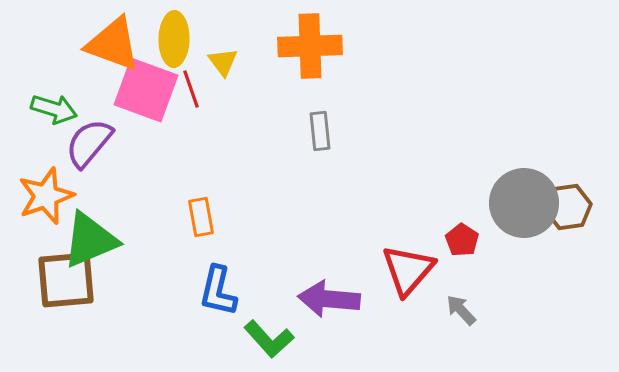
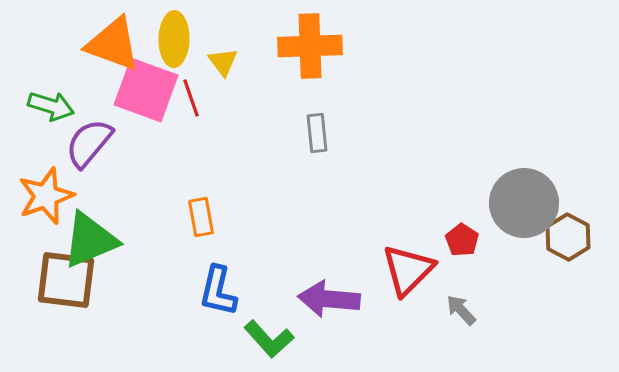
red line: moved 9 px down
green arrow: moved 3 px left, 3 px up
gray rectangle: moved 3 px left, 2 px down
brown hexagon: moved 30 px down; rotated 24 degrees counterclockwise
red triangle: rotated 4 degrees clockwise
brown square: rotated 12 degrees clockwise
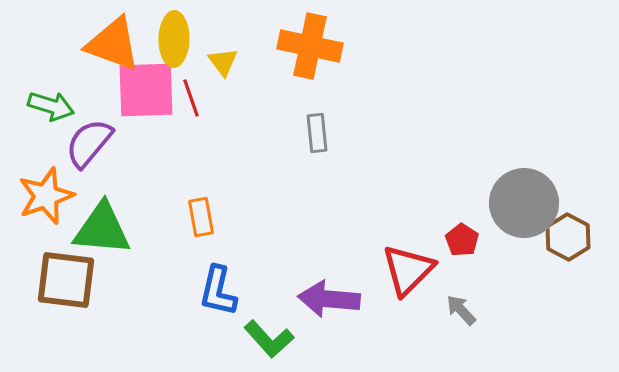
orange cross: rotated 14 degrees clockwise
pink square: rotated 22 degrees counterclockwise
green triangle: moved 12 px right, 11 px up; rotated 28 degrees clockwise
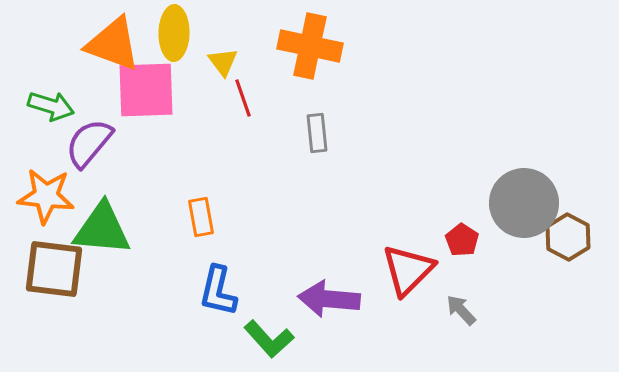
yellow ellipse: moved 6 px up
red line: moved 52 px right
orange star: rotated 26 degrees clockwise
brown square: moved 12 px left, 11 px up
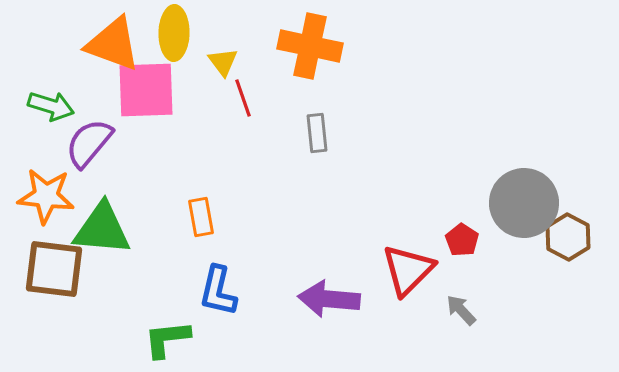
green L-shape: moved 102 px left; rotated 126 degrees clockwise
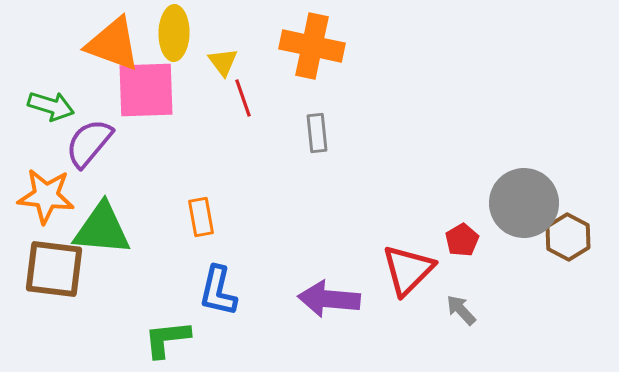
orange cross: moved 2 px right
red pentagon: rotated 8 degrees clockwise
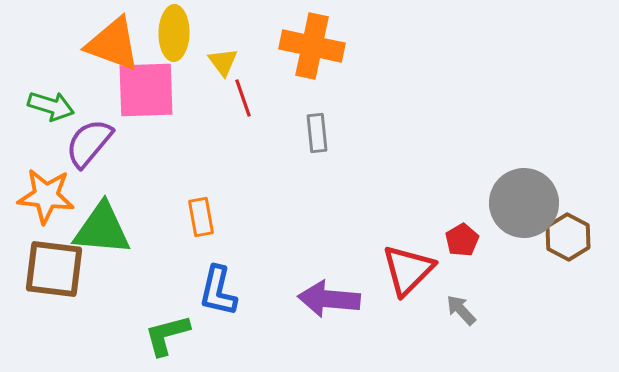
green L-shape: moved 4 px up; rotated 9 degrees counterclockwise
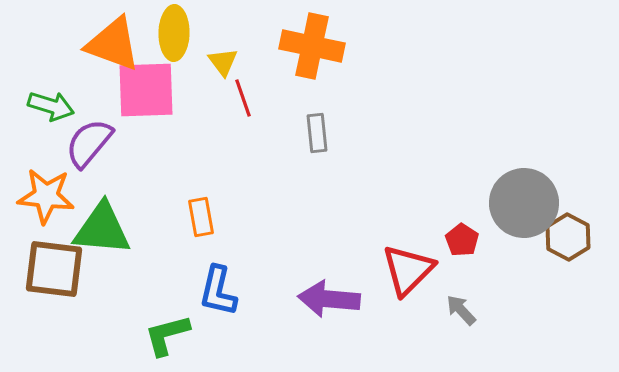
red pentagon: rotated 8 degrees counterclockwise
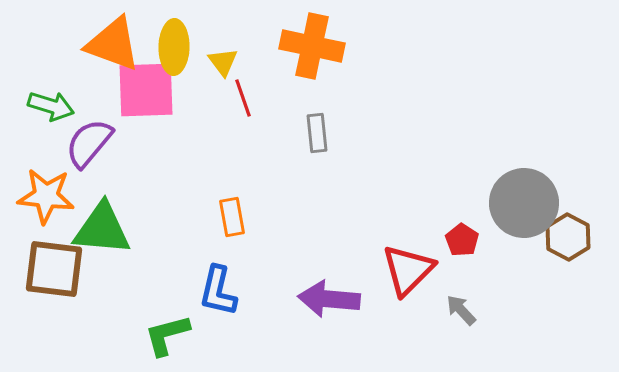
yellow ellipse: moved 14 px down
orange rectangle: moved 31 px right
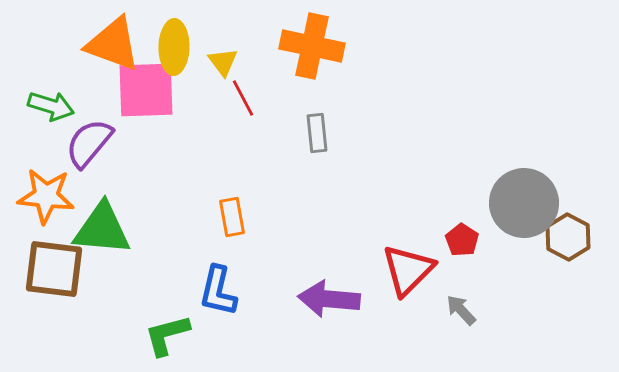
red line: rotated 9 degrees counterclockwise
